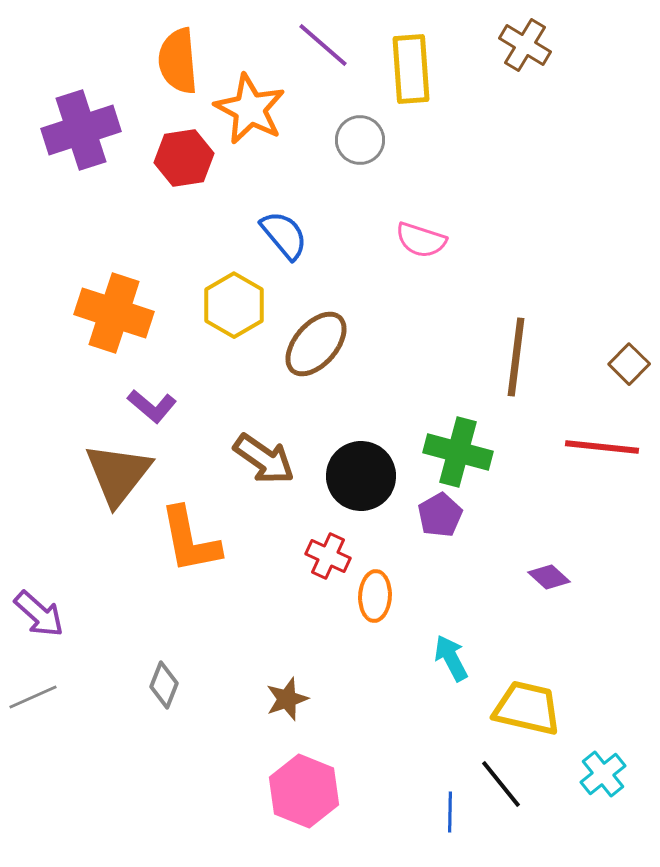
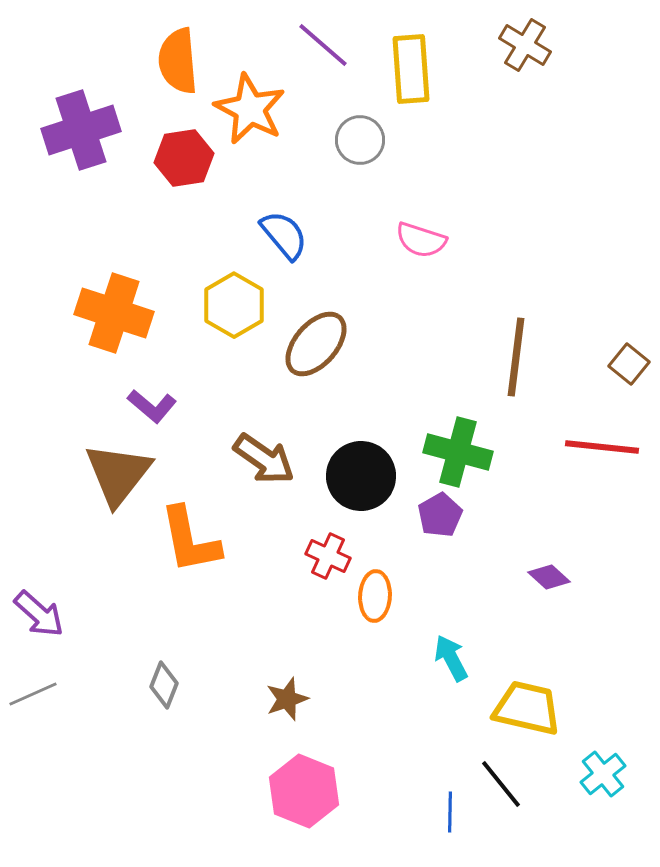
brown square: rotated 6 degrees counterclockwise
gray line: moved 3 px up
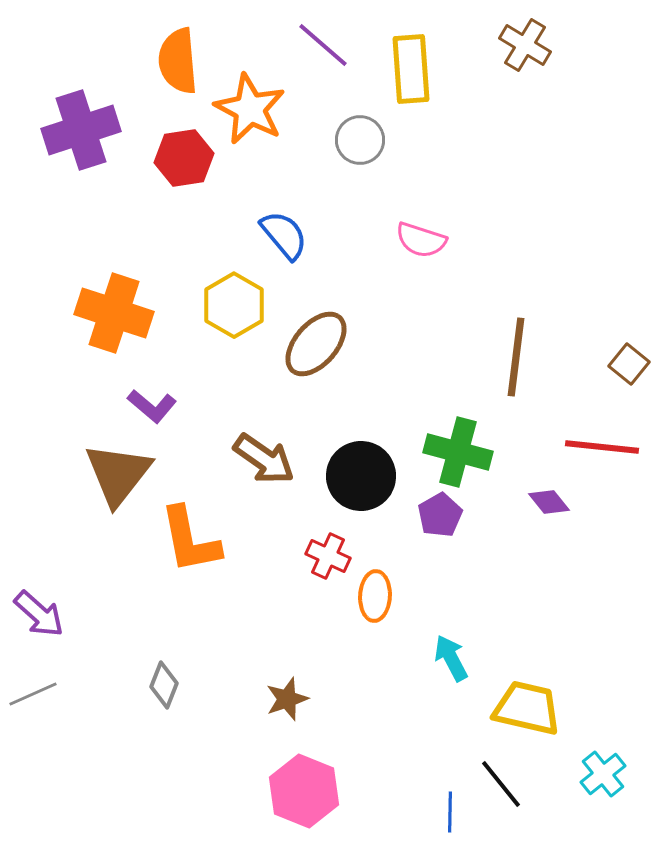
purple diamond: moved 75 px up; rotated 9 degrees clockwise
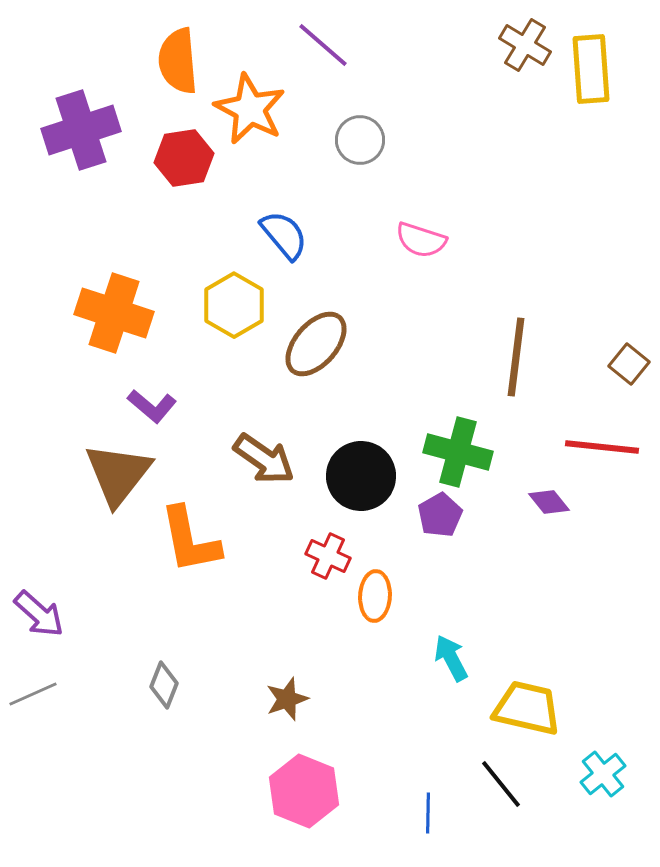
yellow rectangle: moved 180 px right
blue line: moved 22 px left, 1 px down
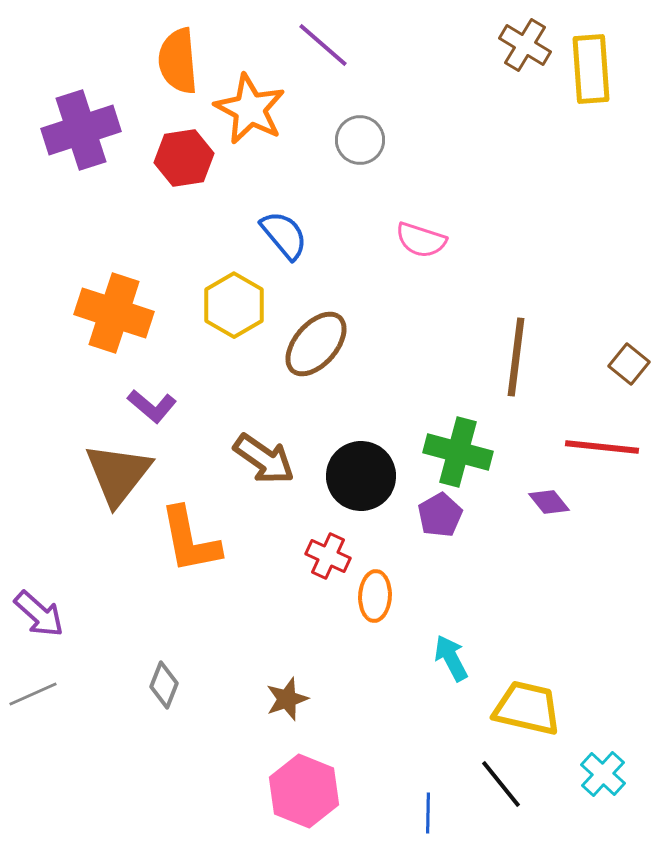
cyan cross: rotated 9 degrees counterclockwise
